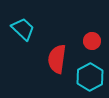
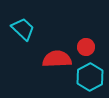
red circle: moved 6 px left, 6 px down
red semicircle: rotated 80 degrees clockwise
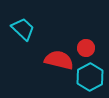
red circle: moved 1 px down
red semicircle: moved 2 px right, 1 px down; rotated 16 degrees clockwise
